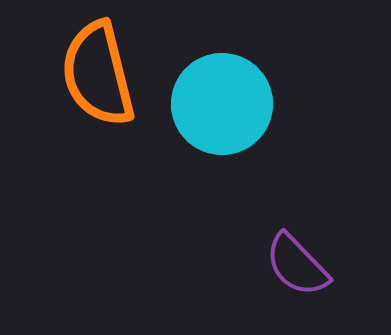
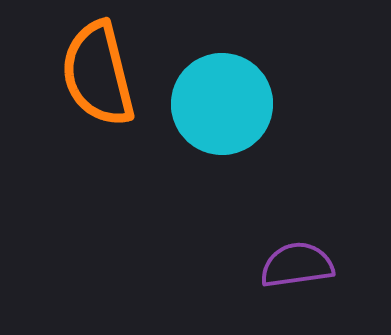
purple semicircle: rotated 126 degrees clockwise
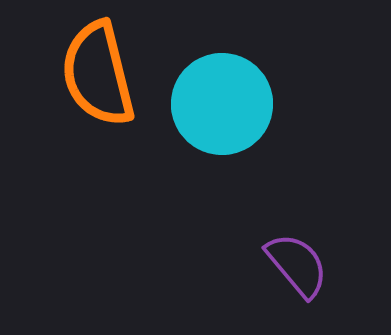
purple semicircle: rotated 58 degrees clockwise
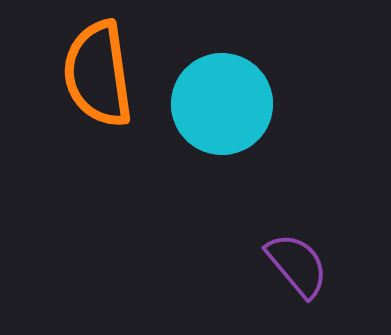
orange semicircle: rotated 6 degrees clockwise
